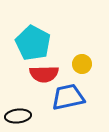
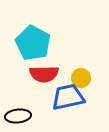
yellow circle: moved 1 px left, 14 px down
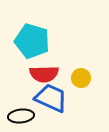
cyan pentagon: moved 1 px left, 2 px up; rotated 12 degrees counterclockwise
blue trapezoid: moved 17 px left, 1 px down; rotated 36 degrees clockwise
black ellipse: moved 3 px right
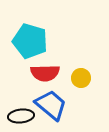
cyan pentagon: moved 2 px left
red semicircle: moved 1 px right, 1 px up
blue trapezoid: moved 7 px down; rotated 16 degrees clockwise
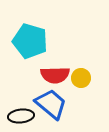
red semicircle: moved 10 px right, 2 px down
blue trapezoid: moved 1 px up
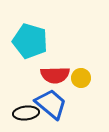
black ellipse: moved 5 px right, 3 px up
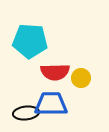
cyan pentagon: rotated 12 degrees counterclockwise
red semicircle: moved 3 px up
blue trapezoid: rotated 40 degrees counterclockwise
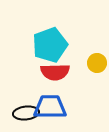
cyan pentagon: moved 20 px right, 4 px down; rotated 24 degrees counterclockwise
yellow circle: moved 16 px right, 15 px up
blue trapezoid: moved 1 px left, 3 px down
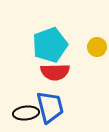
yellow circle: moved 16 px up
blue trapezoid: rotated 76 degrees clockwise
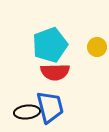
black ellipse: moved 1 px right, 1 px up
